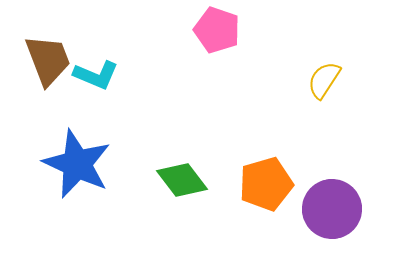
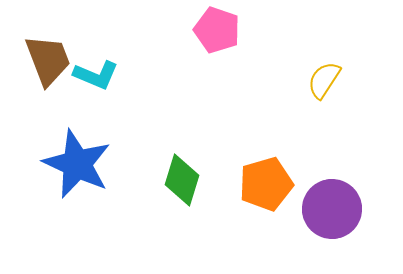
green diamond: rotated 54 degrees clockwise
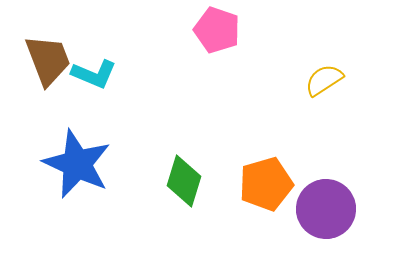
cyan L-shape: moved 2 px left, 1 px up
yellow semicircle: rotated 24 degrees clockwise
green diamond: moved 2 px right, 1 px down
purple circle: moved 6 px left
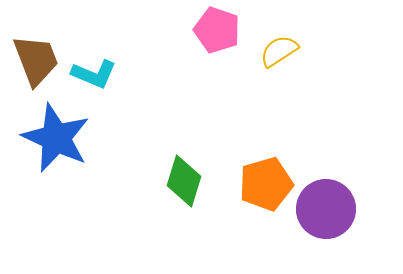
brown trapezoid: moved 12 px left
yellow semicircle: moved 45 px left, 29 px up
blue star: moved 21 px left, 26 px up
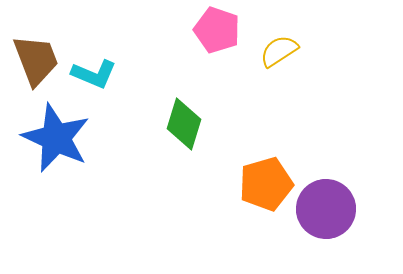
green diamond: moved 57 px up
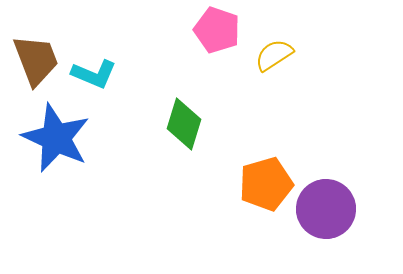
yellow semicircle: moved 5 px left, 4 px down
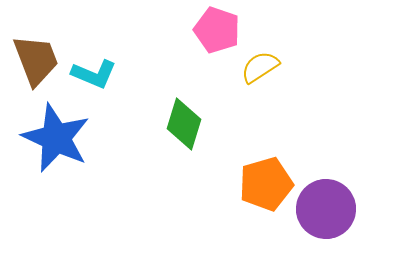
yellow semicircle: moved 14 px left, 12 px down
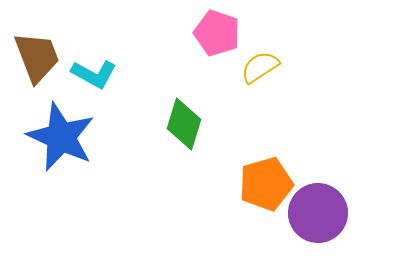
pink pentagon: moved 3 px down
brown trapezoid: moved 1 px right, 3 px up
cyan L-shape: rotated 6 degrees clockwise
blue star: moved 5 px right, 1 px up
purple circle: moved 8 px left, 4 px down
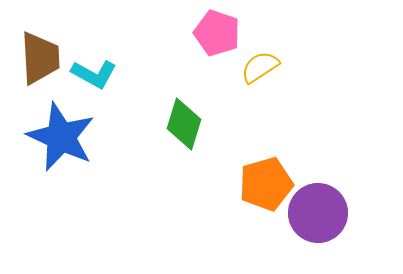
brown trapezoid: moved 3 px right, 1 px down; rotated 18 degrees clockwise
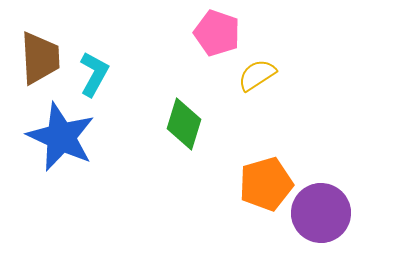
yellow semicircle: moved 3 px left, 8 px down
cyan L-shape: rotated 90 degrees counterclockwise
purple circle: moved 3 px right
